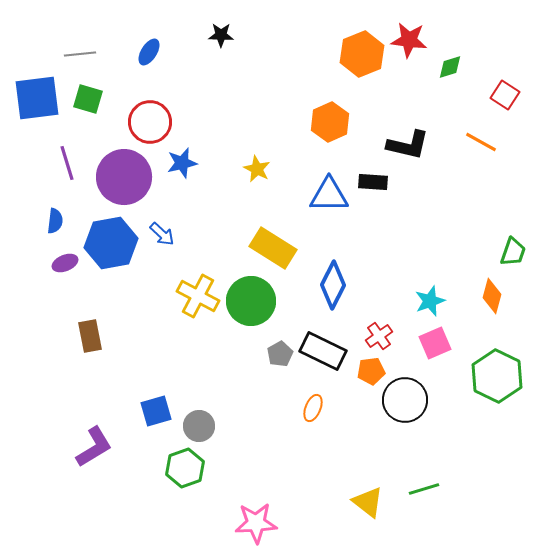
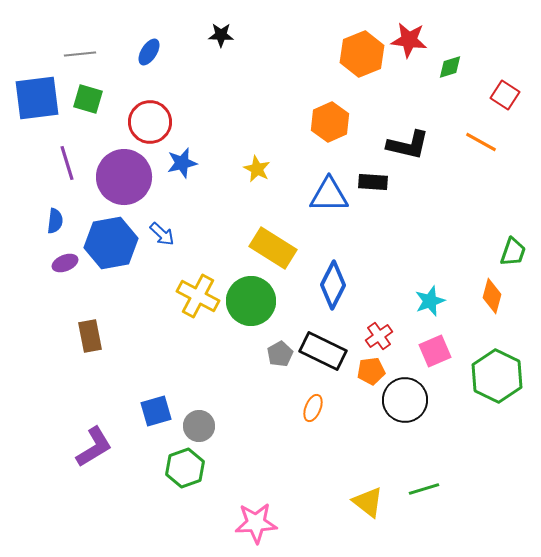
pink square at (435, 343): moved 8 px down
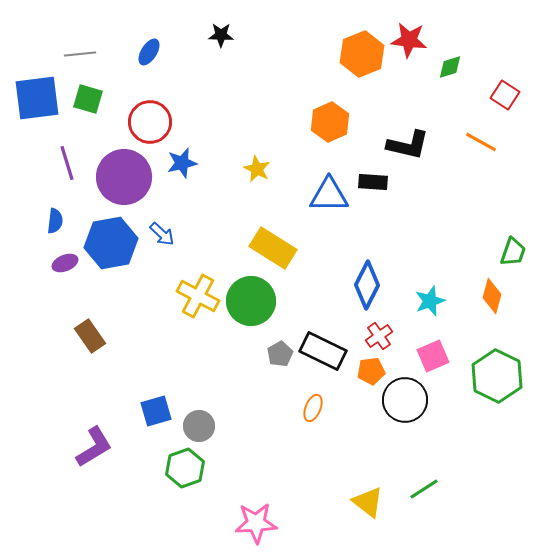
blue diamond at (333, 285): moved 34 px right
brown rectangle at (90, 336): rotated 24 degrees counterclockwise
pink square at (435, 351): moved 2 px left, 5 px down
green line at (424, 489): rotated 16 degrees counterclockwise
